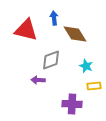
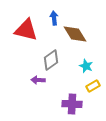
gray diamond: rotated 15 degrees counterclockwise
yellow rectangle: moved 1 px left; rotated 24 degrees counterclockwise
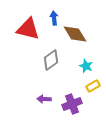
red triangle: moved 2 px right, 1 px up
purple arrow: moved 6 px right, 19 px down
purple cross: rotated 24 degrees counterclockwise
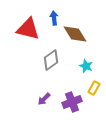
yellow rectangle: moved 1 px right, 2 px down; rotated 32 degrees counterclockwise
purple arrow: rotated 48 degrees counterclockwise
purple cross: moved 2 px up
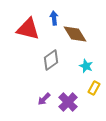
purple cross: moved 4 px left; rotated 24 degrees counterclockwise
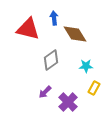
cyan star: rotated 24 degrees counterclockwise
purple arrow: moved 1 px right, 7 px up
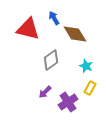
blue arrow: rotated 24 degrees counterclockwise
cyan star: rotated 24 degrees clockwise
yellow rectangle: moved 4 px left
purple cross: rotated 12 degrees clockwise
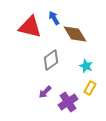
red triangle: moved 2 px right, 2 px up
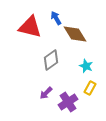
blue arrow: moved 2 px right
purple arrow: moved 1 px right, 1 px down
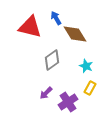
gray diamond: moved 1 px right
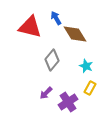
gray diamond: rotated 15 degrees counterclockwise
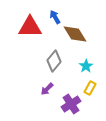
blue arrow: moved 1 px left, 1 px up
red triangle: rotated 15 degrees counterclockwise
gray diamond: moved 2 px right, 1 px down
cyan star: rotated 16 degrees clockwise
purple arrow: moved 1 px right, 4 px up
purple cross: moved 3 px right, 2 px down
